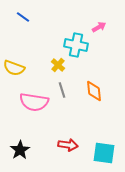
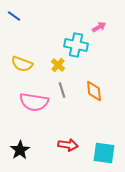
blue line: moved 9 px left, 1 px up
yellow semicircle: moved 8 px right, 4 px up
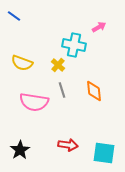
cyan cross: moved 2 px left
yellow semicircle: moved 1 px up
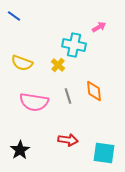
gray line: moved 6 px right, 6 px down
red arrow: moved 5 px up
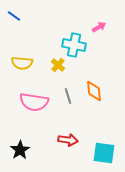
yellow semicircle: rotated 15 degrees counterclockwise
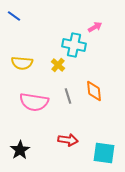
pink arrow: moved 4 px left
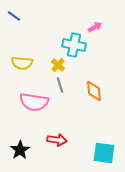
gray line: moved 8 px left, 11 px up
red arrow: moved 11 px left
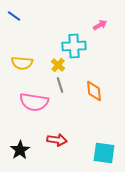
pink arrow: moved 5 px right, 2 px up
cyan cross: moved 1 px down; rotated 15 degrees counterclockwise
